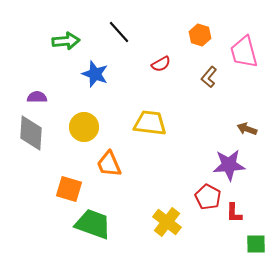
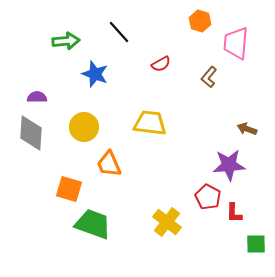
orange hexagon: moved 14 px up
pink trapezoid: moved 8 px left, 9 px up; rotated 20 degrees clockwise
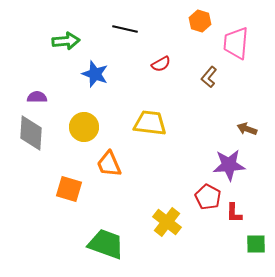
black line: moved 6 px right, 3 px up; rotated 35 degrees counterclockwise
green trapezoid: moved 13 px right, 20 px down
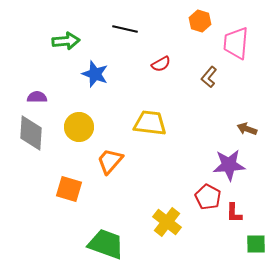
yellow circle: moved 5 px left
orange trapezoid: moved 1 px right, 3 px up; rotated 64 degrees clockwise
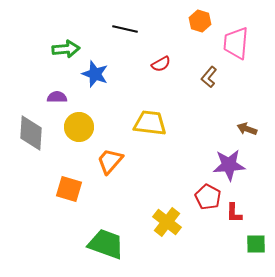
green arrow: moved 8 px down
purple semicircle: moved 20 px right
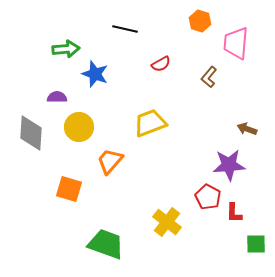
yellow trapezoid: rotated 28 degrees counterclockwise
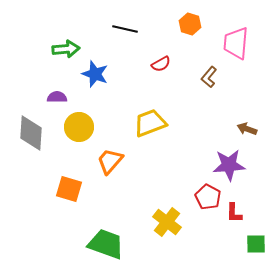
orange hexagon: moved 10 px left, 3 px down
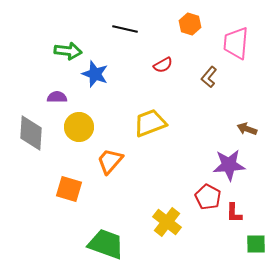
green arrow: moved 2 px right, 2 px down; rotated 12 degrees clockwise
red semicircle: moved 2 px right, 1 px down
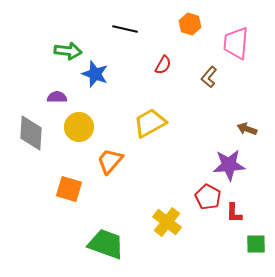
red semicircle: rotated 30 degrees counterclockwise
yellow trapezoid: rotated 8 degrees counterclockwise
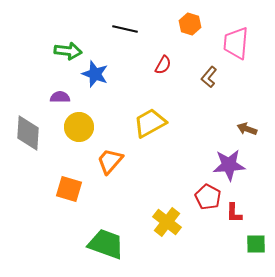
purple semicircle: moved 3 px right
gray diamond: moved 3 px left
